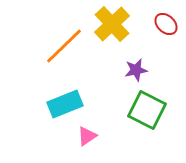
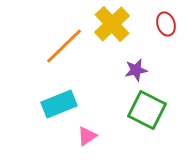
red ellipse: rotated 30 degrees clockwise
cyan rectangle: moved 6 px left
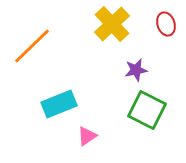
orange line: moved 32 px left
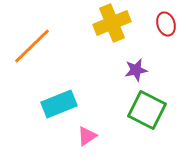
yellow cross: moved 1 px up; rotated 21 degrees clockwise
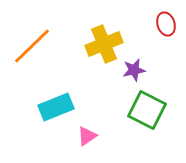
yellow cross: moved 8 px left, 21 px down
purple star: moved 2 px left
cyan rectangle: moved 3 px left, 3 px down
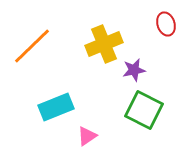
green square: moved 3 px left
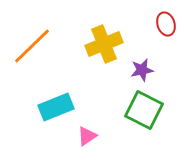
purple star: moved 8 px right
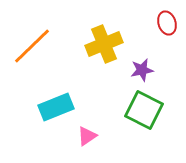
red ellipse: moved 1 px right, 1 px up
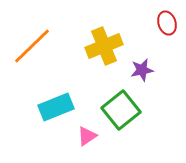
yellow cross: moved 2 px down
green square: moved 23 px left; rotated 24 degrees clockwise
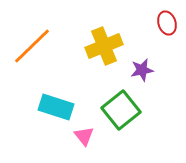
cyan rectangle: rotated 40 degrees clockwise
pink triangle: moved 3 px left; rotated 35 degrees counterclockwise
